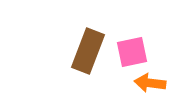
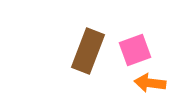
pink square: moved 3 px right, 2 px up; rotated 8 degrees counterclockwise
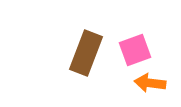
brown rectangle: moved 2 px left, 2 px down
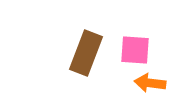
pink square: rotated 24 degrees clockwise
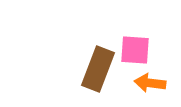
brown rectangle: moved 12 px right, 16 px down
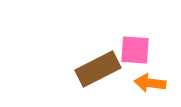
brown rectangle: rotated 42 degrees clockwise
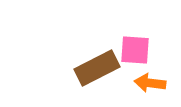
brown rectangle: moved 1 px left, 1 px up
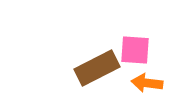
orange arrow: moved 3 px left
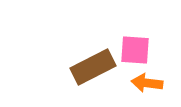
brown rectangle: moved 4 px left, 1 px up
